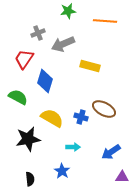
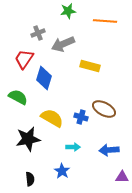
blue diamond: moved 1 px left, 3 px up
blue arrow: moved 2 px left, 2 px up; rotated 30 degrees clockwise
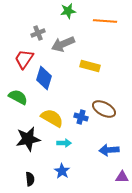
cyan arrow: moved 9 px left, 4 px up
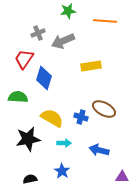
gray arrow: moved 3 px up
yellow rectangle: moved 1 px right; rotated 24 degrees counterclockwise
green semicircle: rotated 24 degrees counterclockwise
blue arrow: moved 10 px left; rotated 18 degrees clockwise
black semicircle: rotated 96 degrees counterclockwise
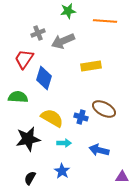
black semicircle: moved 1 px up; rotated 48 degrees counterclockwise
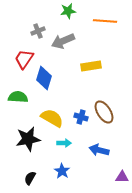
gray cross: moved 2 px up
brown ellipse: moved 3 px down; rotated 30 degrees clockwise
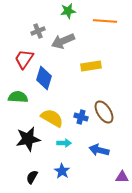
black semicircle: moved 2 px right, 1 px up
